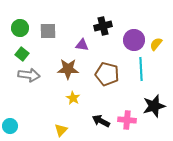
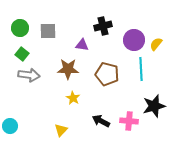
pink cross: moved 2 px right, 1 px down
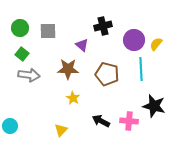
purple triangle: rotated 32 degrees clockwise
black star: rotated 30 degrees clockwise
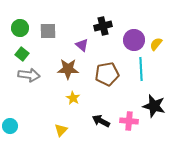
brown pentagon: rotated 25 degrees counterclockwise
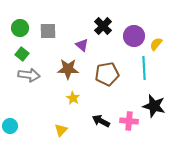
black cross: rotated 30 degrees counterclockwise
purple circle: moved 4 px up
cyan line: moved 3 px right, 1 px up
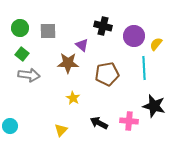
black cross: rotated 30 degrees counterclockwise
brown star: moved 6 px up
black arrow: moved 2 px left, 2 px down
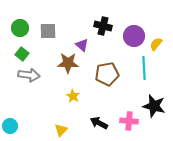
yellow star: moved 2 px up
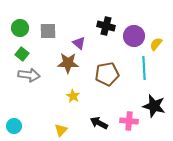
black cross: moved 3 px right
purple triangle: moved 3 px left, 2 px up
cyan circle: moved 4 px right
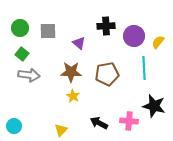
black cross: rotated 18 degrees counterclockwise
yellow semicircle: moved 2 px right, 2 px up
brown star: moved 3 px right, 9 px down
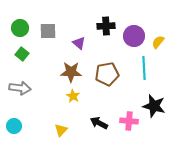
gray arrow: moved 9 px left, 13 px down
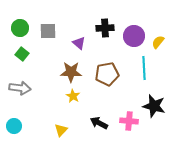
black cross: moved 1 px left, 2 px down
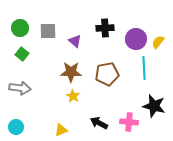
purple circle: moved 2 px right, 3 px down
purple triangle: moved 4 px left, 2 px up
pink cross: moved 1 px down
cyan circle: moved 2 px right, 1 px down
yellow triangle: rotated 24 degrees clockwise
